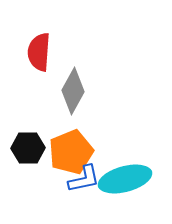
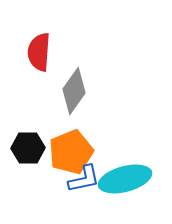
gray diamond: moved 1 px right; rotated 6 degrees clockwise
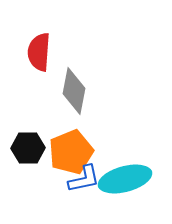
gray diamond: rotated 24 degrees counterclockwise
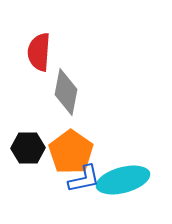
gray diamond: moved 8 px left, 1 px down
orange pentagon: rotated 15 degrees counterclockwise
cyan ellipse: moved 2 px left, 1 px down
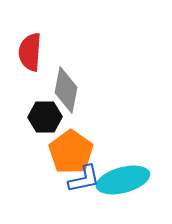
red semicircle: moved 9 px left
gray diamond: moved 2 px up
black hexagon: moved 17 px right, 31 px up
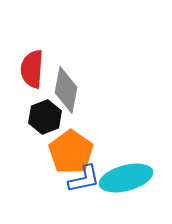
red semicircle: moved 2 px right, 17 px down
black hexagon: rotated 20 degrees counterclockwise
cyan ellipse: moved 3 px right, 2 px up
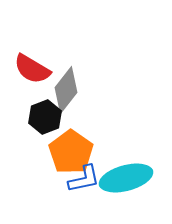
red semicircle: rotated 63 degrees counterclockwise
gray diamond: rotated 27 degrees clockwise
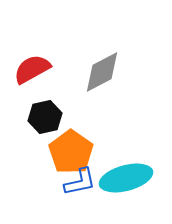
red semicircle: rotated 120 degrees clockwise
gray diamond: moved 36 px right, 18 px up; rotated 24 degrees clockwise
black hexagon: rotated 8 degrees clockwise
blue L-shape: moved 4 px left, 3 px down
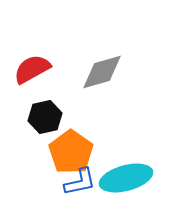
gray diamond: rotated 12 degrees clockwise
